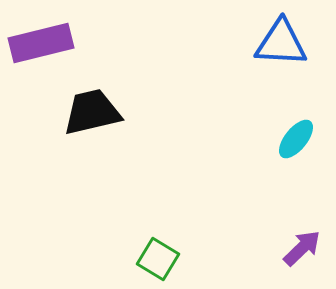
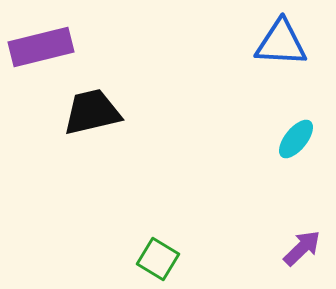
purple rectangle: moved 4 px down
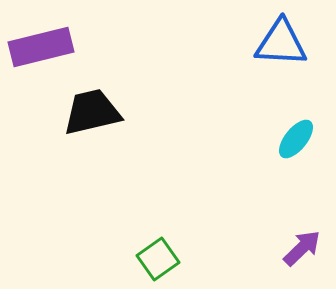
green square: rotated 24 degrees clockwise
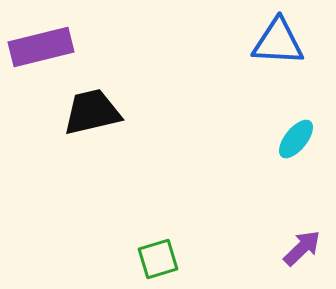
blue triangle: moved 3 px left, 1 px up
green square: rotated 18 degrees clockwise
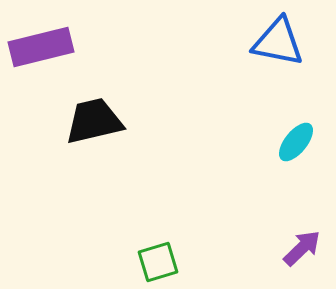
blue triangle: rotated 8 degrees clockwise
black trapezoid: moved 2 px right, 9 px down
cyan ellipse: moved 3 px down
green square: moved 3 px down
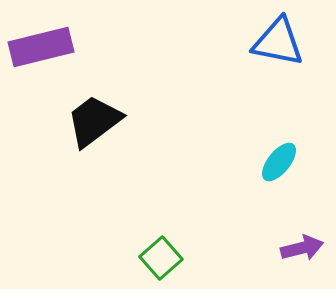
black trapezoid: rotated 24 degrees counterclockwise
cyan ellipse: moved 17 px left, 20 px down
purple arrow: rotated 30 degrees clockwise
green square: moved 3 px right, 4 px up; rotated 24 degrees counterclockwise
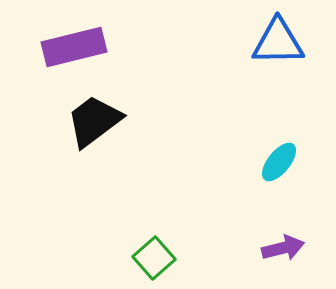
blue triangle: rotated 12 degrees counterclockwise
purple rectangle: moved 33 px right
purple arrow: moved 19 px left
green square: moved 7 px left
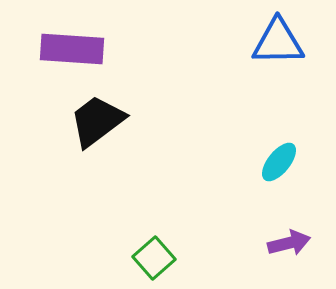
purple rectangle: moved 2 px left, 2 px down; rotated 18 degrees clockwise
black trapezoid: moved 3 px right
purple arrow: moved 6 px right, 5 px up
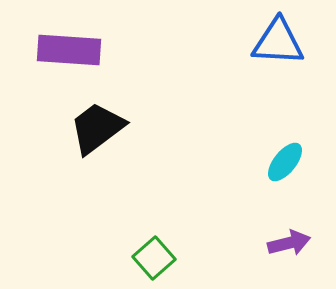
blue triangle: rotated 4 degrees clockwise
purple rectangle: moved 3 px left, 1 px down
black trapezoid: moved 7 px down
cyan ellipse: moved 6 px right
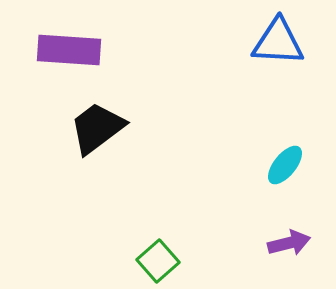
cyan ellipse: moved 3 px down
green square: moved 4 px right, 3 px down
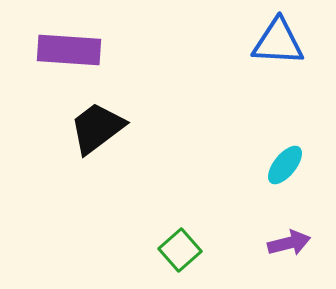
green square: moved 22 px right, 11 px up
